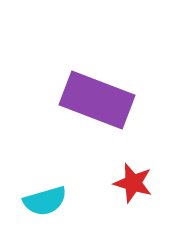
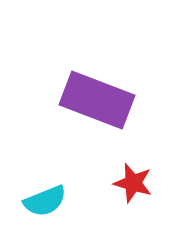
cyan semicircle: rotated 6 degrees counterclockwise
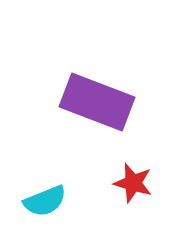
purple rectangle: moved 2 px down
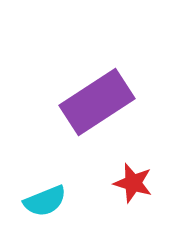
purple rectangle: rotated 54 degrees counterclockwise
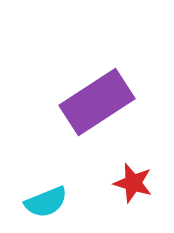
cyan semicircle: moved 1 px right, 1 px down
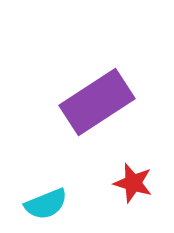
cyan semicircle: moved 2 px down
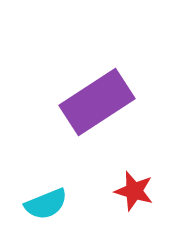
red star: moved 1 px right, 8 px down
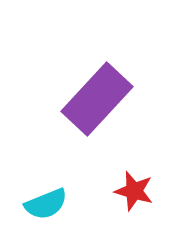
purple rectangle: moved 3 px up; rotated 14 degrees counterclockwise
